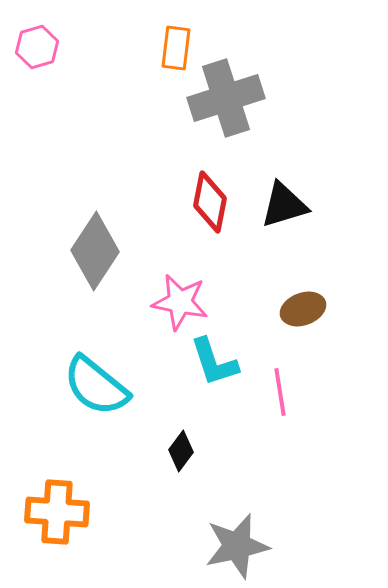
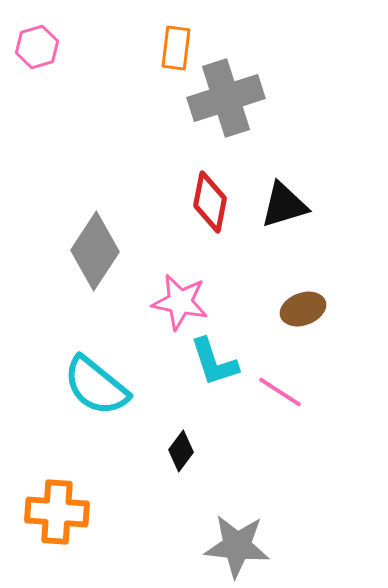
pink line: rotated 48 degrees counterclockwise
gray star: rotated 18 degrees clockwise
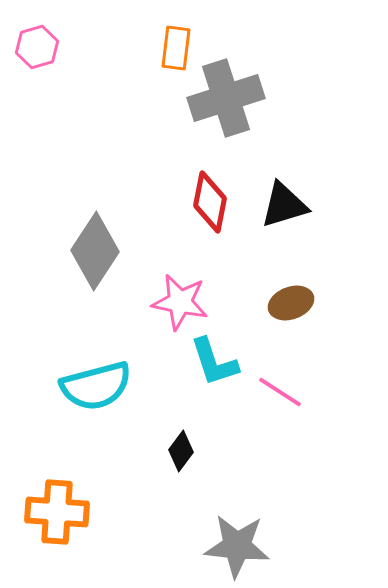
brown ellipse: moved 12 px left, 6 px up
cyan semicircle: rotated 54 degrees counterclockwise
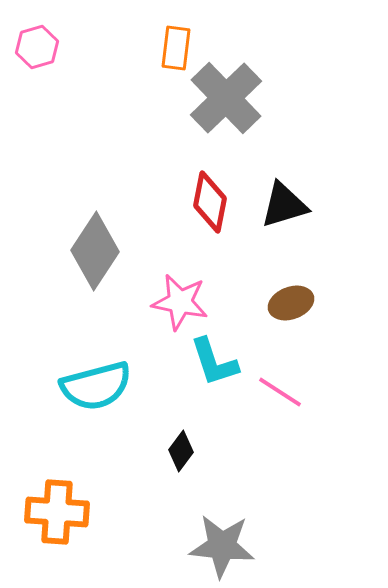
gray cross: rotated 26 degrees counterclockwise
gray star: moved 15 px left
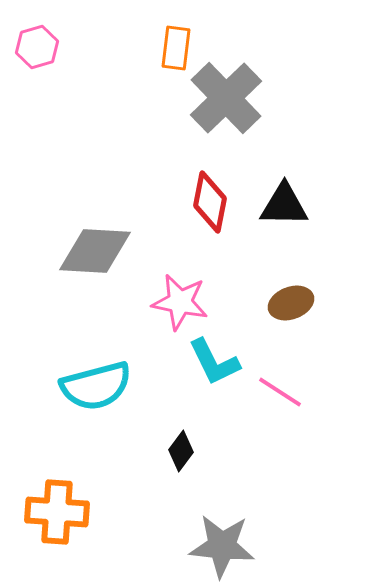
black triangle: rotated 18 degrees clockwise
gray diamond: rotated 60 degrees clockwise
cyan L-shape: rotated 8 degrees counterclockwise
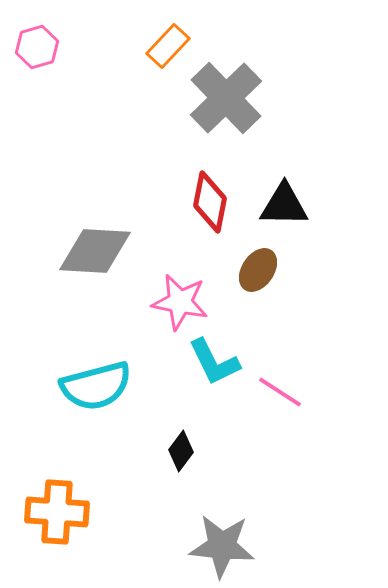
orange rectangle: moved 8 px left, 2 px up; rotated 36 degrees clockwise
brown ellipse: moved 33 px left, 33 px up; rotated 36 degrees counterclockwise
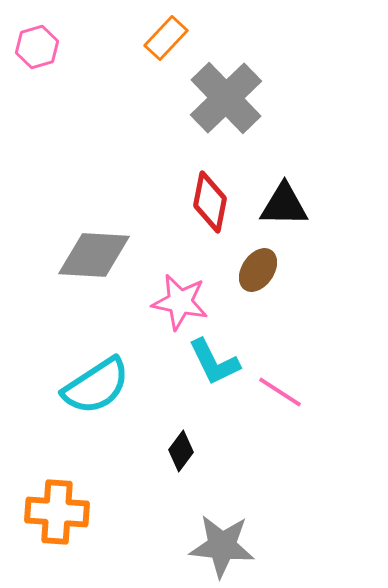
orange rectangle: moved 2 px left, 8 px up
gray diamond: moved 1 px left, 4 px down
cyan semicircle: rotated 18 degrees counterclockwise
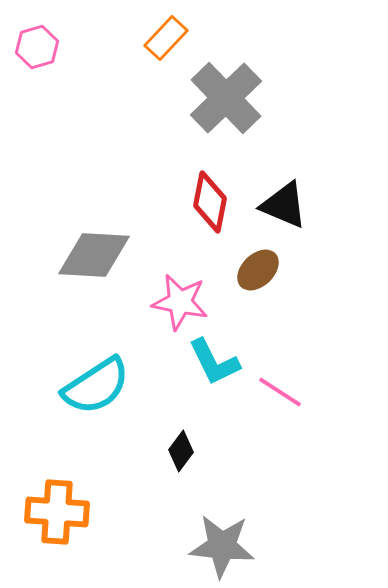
black triangle: rotated 22 degrees clockwise
brown ellipse: rotated 12 degrees clockwise
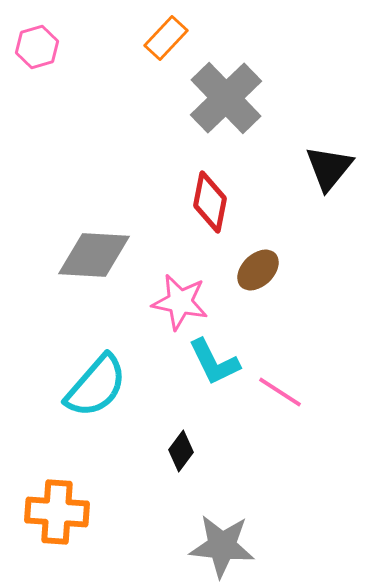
black triangle: moved 45 px right, 37 px up; rotated 46 degrees clockwise
cyan semicircle: rotated 16 degrees counterclockwise
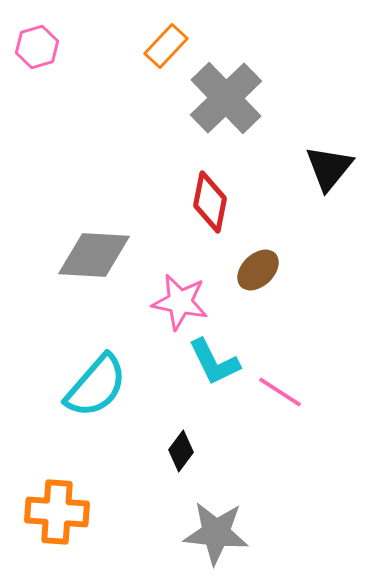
orange rectangle: moved 8 px down
gray star: moved 6 px left, 13 px up
